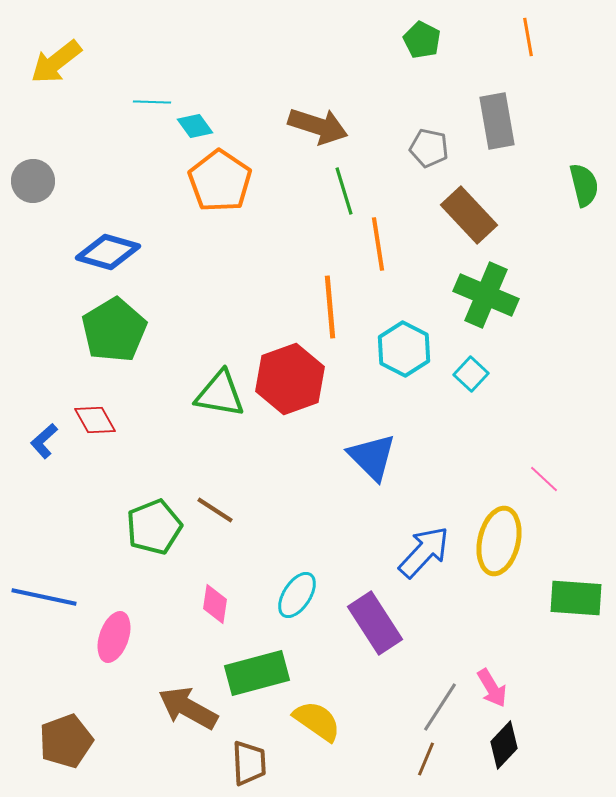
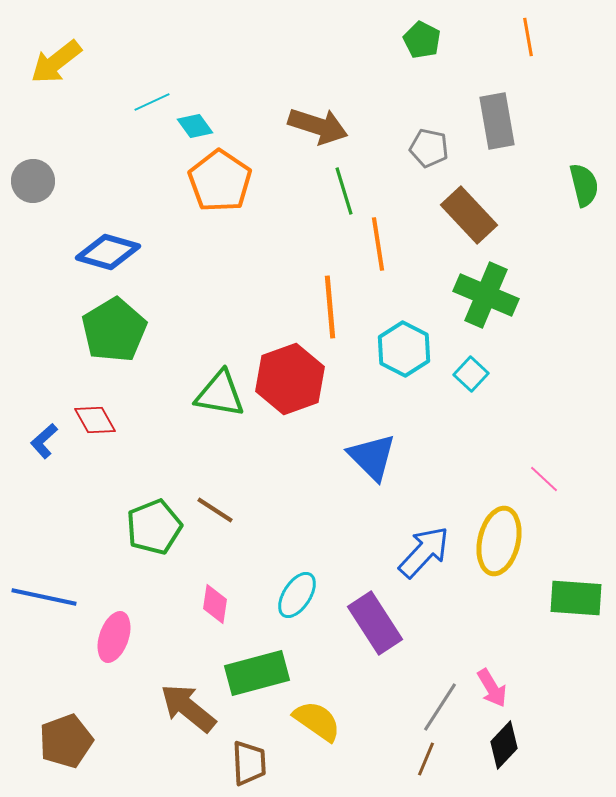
cyan line at (152, 102): rotated 27 degrees counterclockwise
brown arrow at (188, 708): rotated 10 degrees clockwise
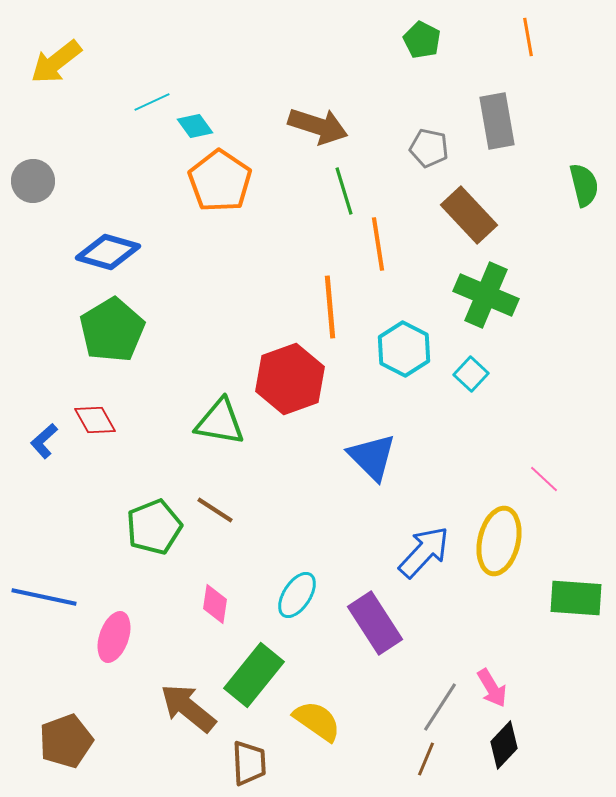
green pentagon at (114, 330): moved 2 px left
green triangle at (220, 394): moved 28 px down
green rectangle at (257, 673): moved 3 px left, 2 px down; rotated 36 degrees counterclockwise
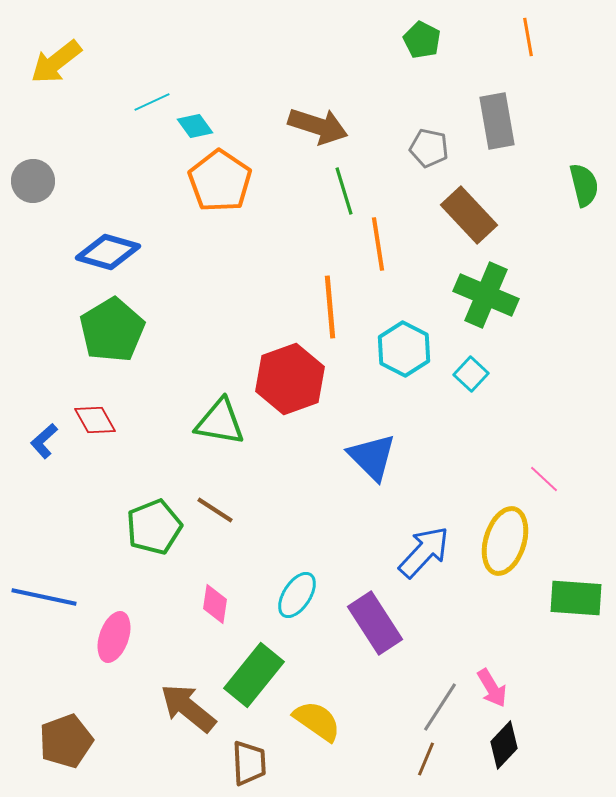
yellow ellipse at (499, 541): moved 6 px right; rotated 4 degrees clockwise
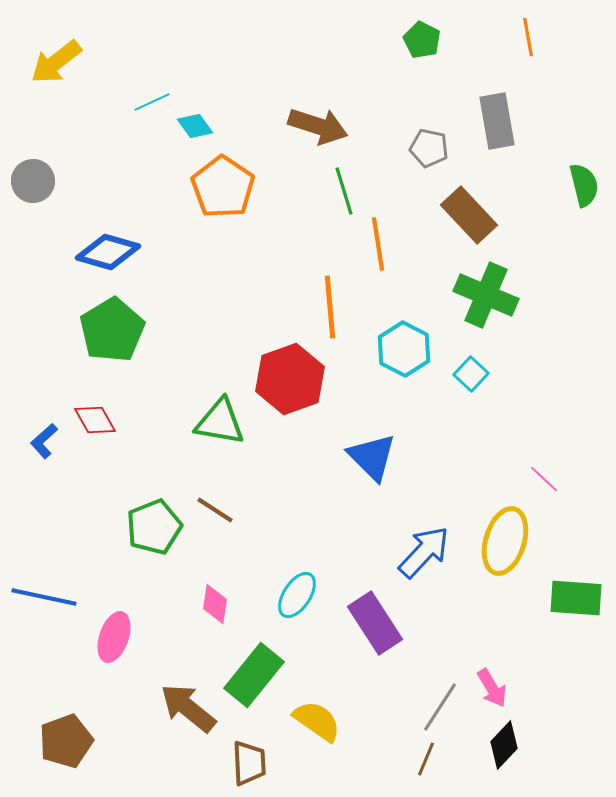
orange pentagon at (220, 181): moved 3 px right, 6 px down
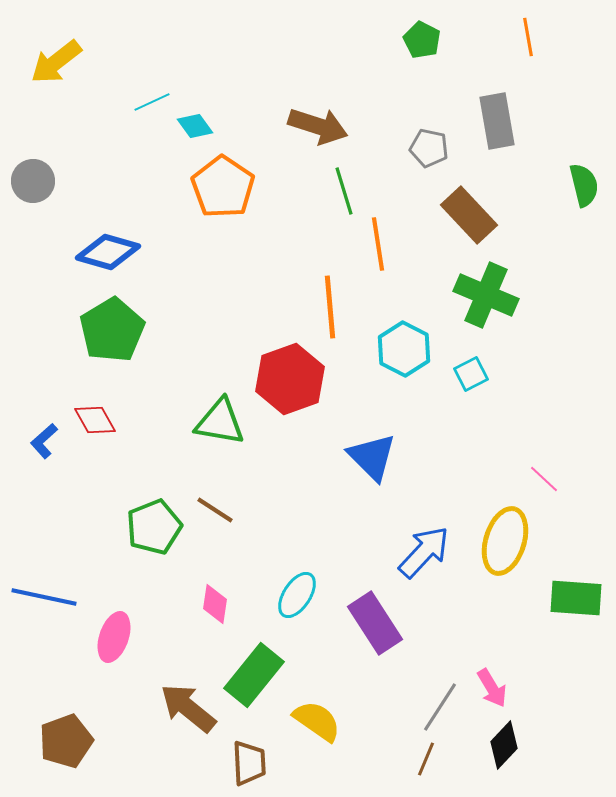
cyan square at (471, 374): rotated 20 degrees clockwise
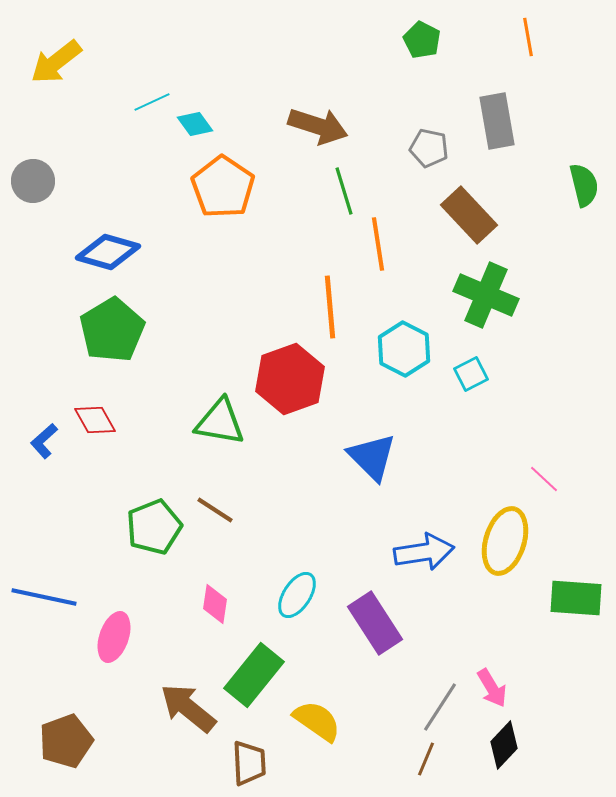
cyan diamond at (195, 126): moved 2 px up
blue arrow at (424, 552): rotated 38 degrees clockwise
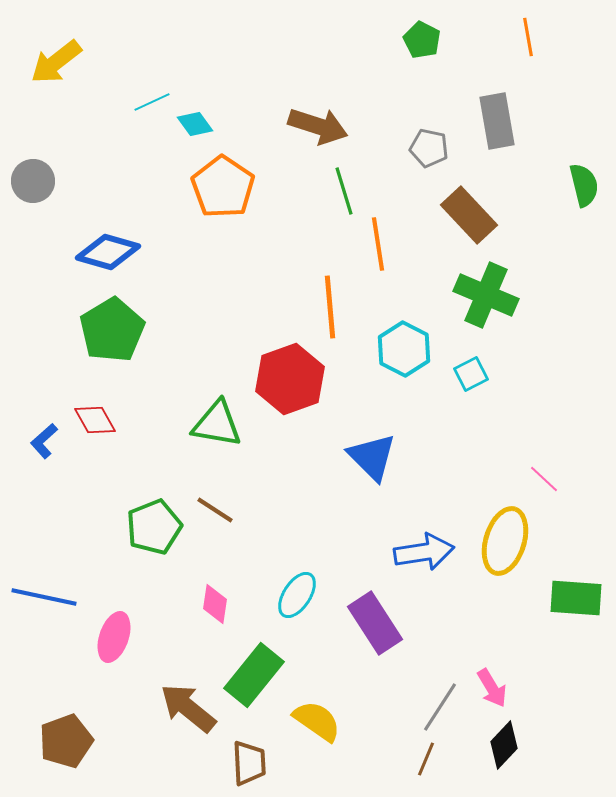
green triangle at (220, 422): moved 3 px left, 2 px down
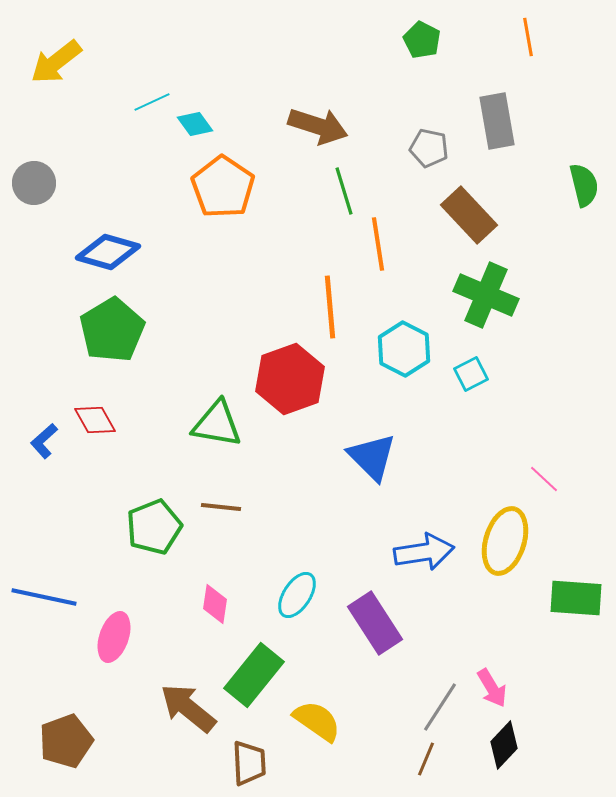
gray circle at (33, 181): moved 1 px right, 2 px down
brown line at (215, 510): moved 6 px right, 3 px up; rotated 27 degrees counterclockwise
